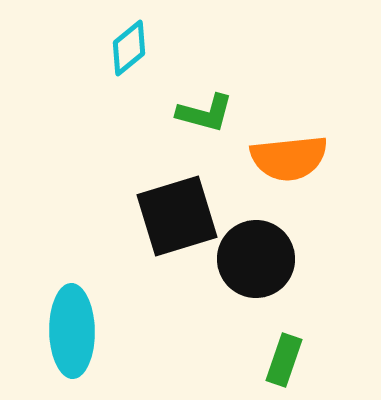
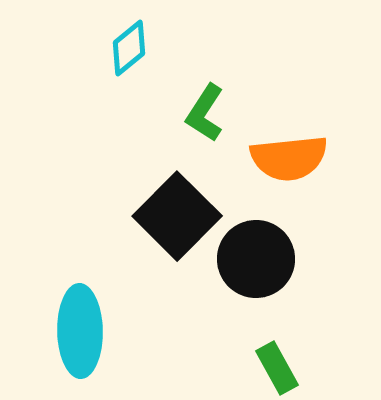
green L-shape: rotated 108 degrees clockwise
black square: rotated 28 degrees counterclockwise
cyan ellipse: moved 8 px right
green rectangle: moved 7 px left, 8 px down; rotated 48 degrees counterclockwise
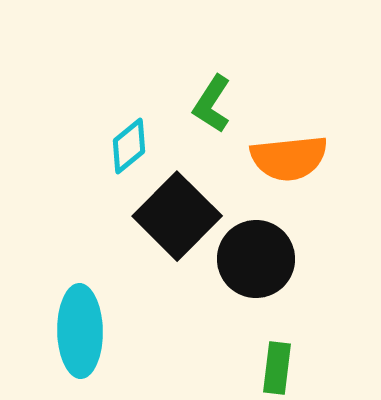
cyan diamond: moved 98 px down
green L-shape: moved 7 px right, 9 px up
green rectangle: rotated 36 degrees clockwise
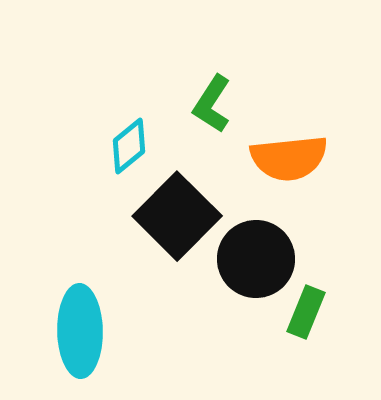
green rectangle: moved 29 px right, 56 px up; rotated 15 degrees clockwise
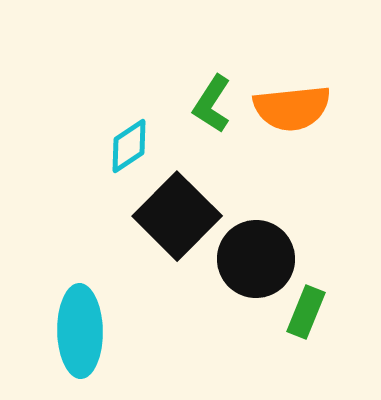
cyan diamond: rotated 6 degrees clockwise
orange semicircle: moved 3 px right, 50 px up
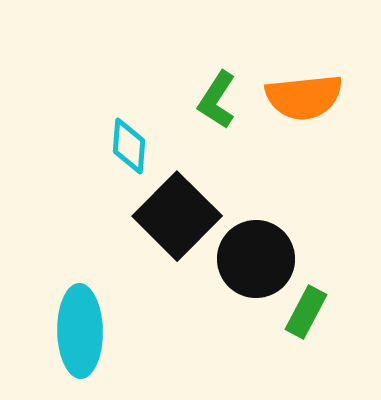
green L-shape: moved 5 px right, 4 px up
orange semicircle: moved 12 px right, 11 px up
cyan diamond: rotated 52 degrees counterclockwise
green rectangle: rotated 6 degrees clockwise
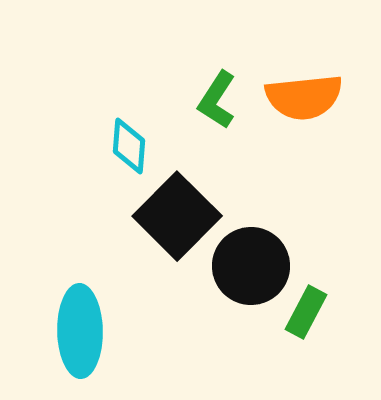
black circle: moved 5 px left, 7 px down
